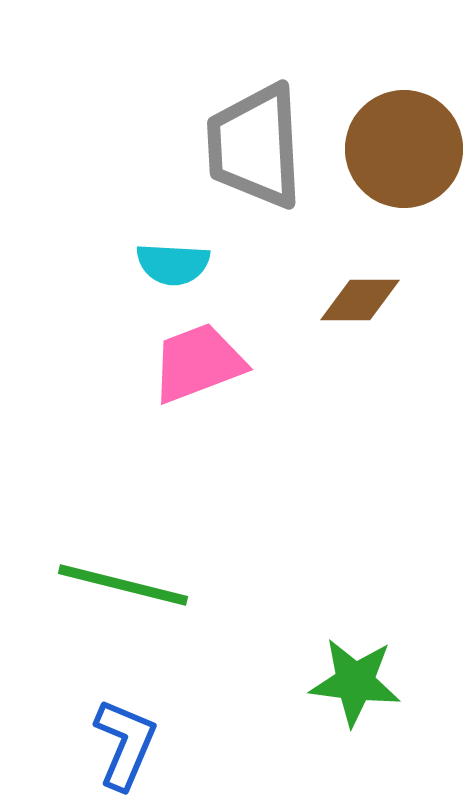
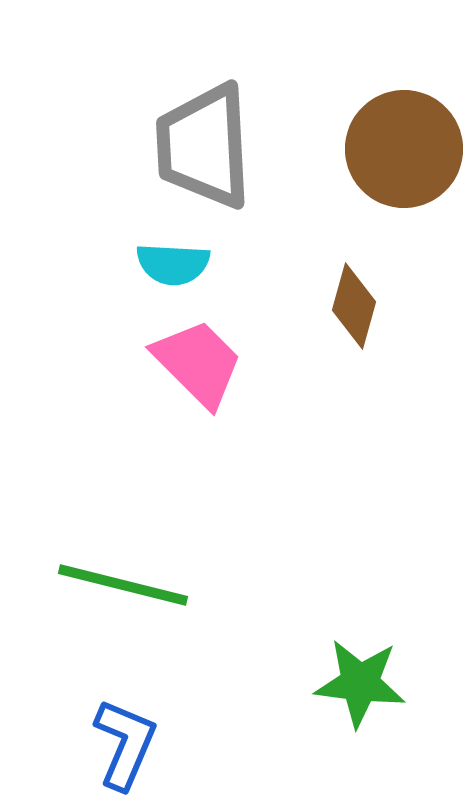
gray trapezoid: moved 51 px left
brown diamond: moved 6 px left, 6 px down; rotated 74 degrees counterclockwise
pink trapezoid: rotated 66 degrees clockwise
green star: moved 5 px right, 1 px down
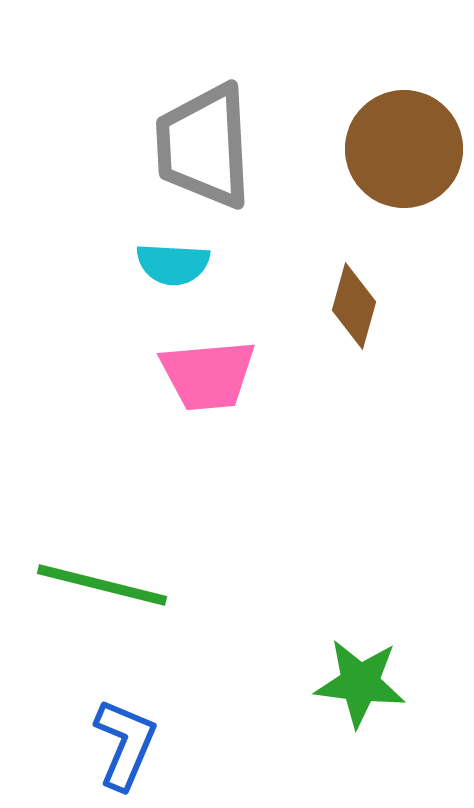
pink trapezoid: moved 10 px right, 12 px down; rotated 130 degrees clockwise
green line: moved 21 px left
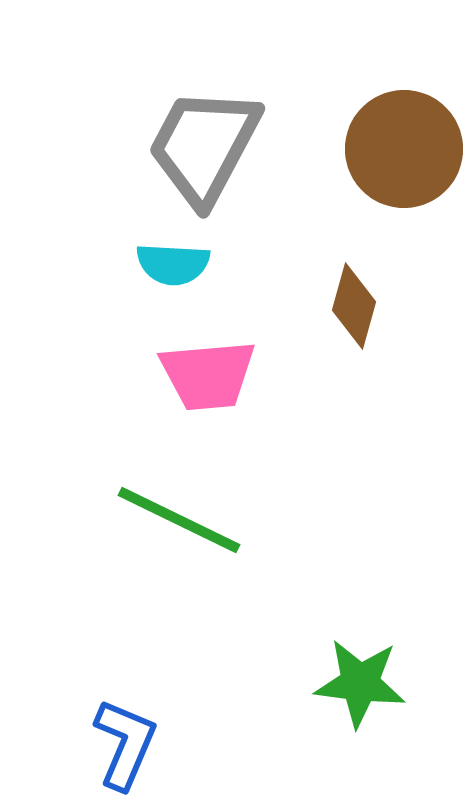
gray trapezoid: rotated 31 degrees clockwise
green line: moved 77 px right, 65 px up; rotated 12 degrees clockwise
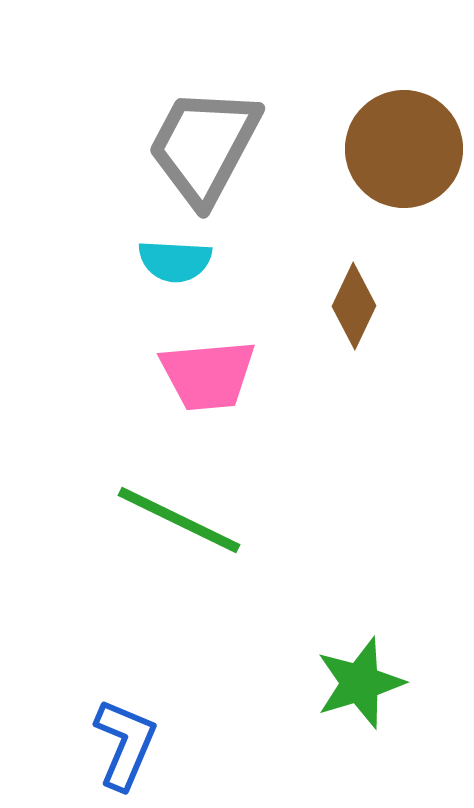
cyan semicircle: moved 2 px right, 3 px up
brown diamond: rotated 10 degrees clockwise
green star: rotated 24 degrees counterclockwise
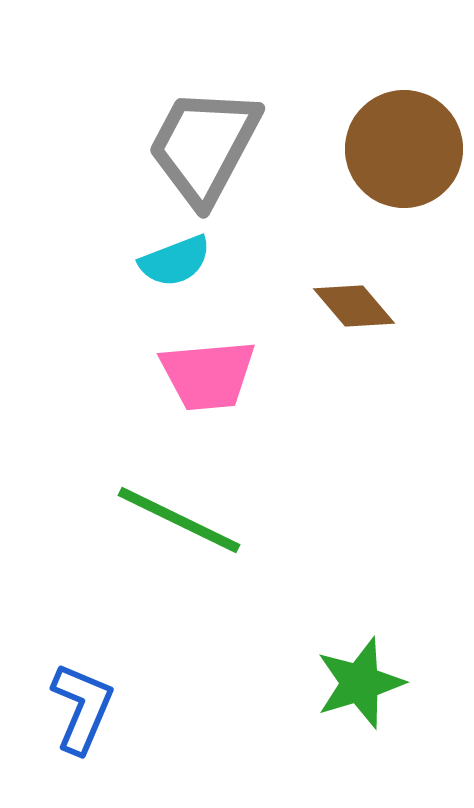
cyan semicircle: rotated 24 degrees counterclockwise
brown diamond: rotated 66 degrees counterclockwise
blue L-shape: moved 43 px left, 36 px up
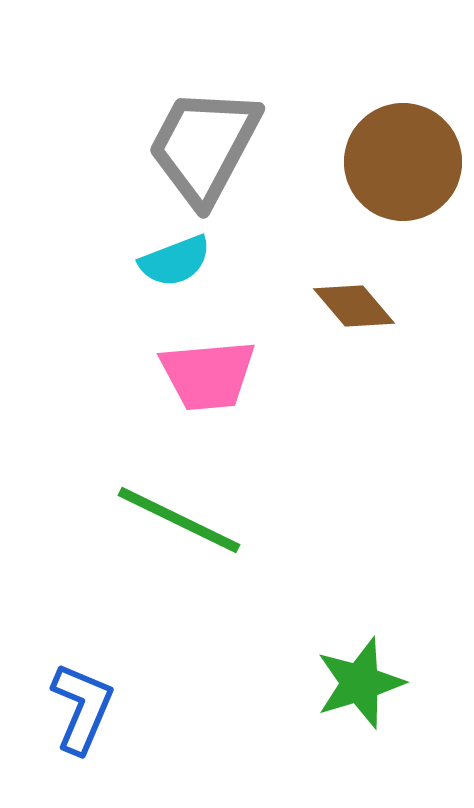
brown circle: moved 1 px left, 13 px down
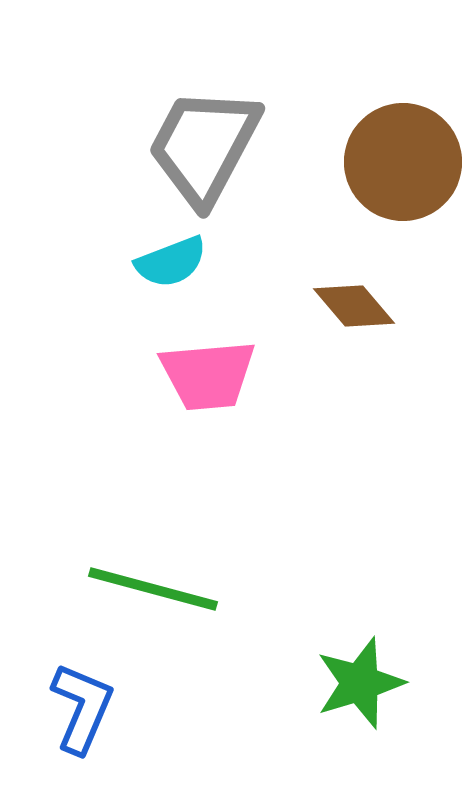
cyan semicircle: moved 4 px left, 1 px down
green line: moved 26 px left, 69 px down; rotated 11 degrees counterclockwise
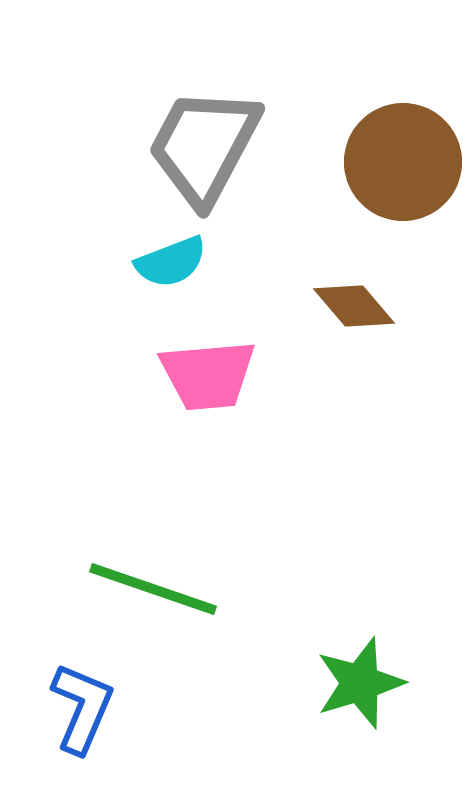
green line: rotated 4 degrees clockwise
